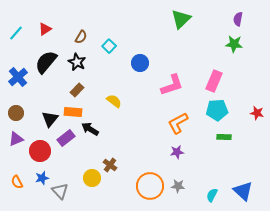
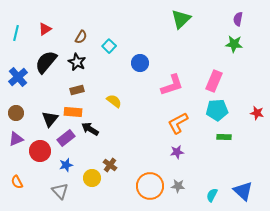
cyan line: rotated 28 degrees counterclockwise
brown rectangle: rotated 32 degrees clockwise
blue star: moved 24 px right, 13 px up
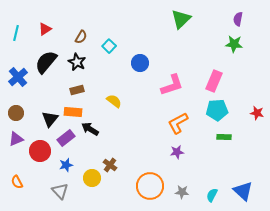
gray star: moved 4 px right, 6 px down
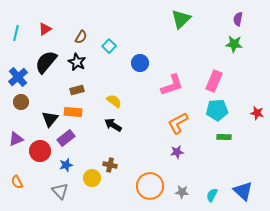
brown circle: moved 5 px right, 11 px up
black arrow: moved 23 px right, 4 px up
brown cross: rotated 24 degrees counterclockwise
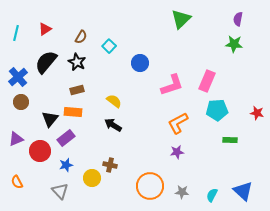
pink rectangle: moved 7 px left
green rectangle: moved 6 px right, 3 px down
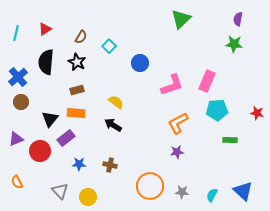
black semicircle: rotated 35 degrees counterclockwise
yellow semicircle: moved 2 px right, 1 px down
orange rectangle: moved 3 px right, 1 px down
blue star: moved 13 px right, 1 px up; rotated 16 degrees clockwise
yellow circle: moved 4 px left, 19 px down
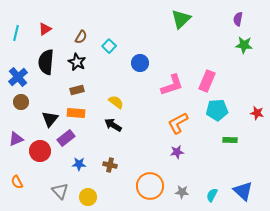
green star: moved 10 px right, 1 px down
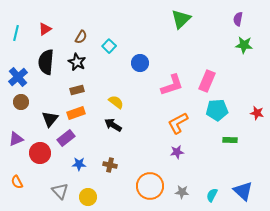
orange rectangle: rotated 24 degrees counterclockwise
red circle: moved 2 px down
